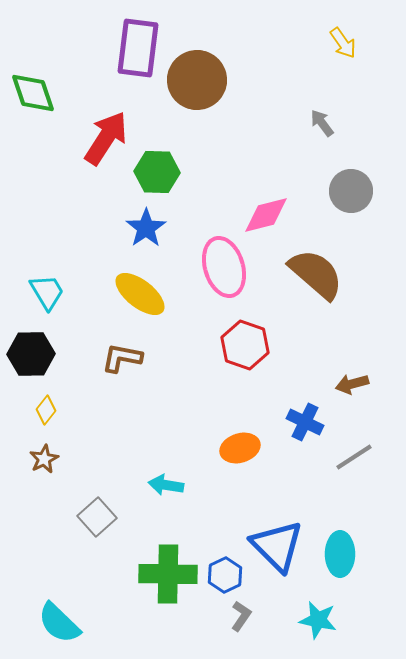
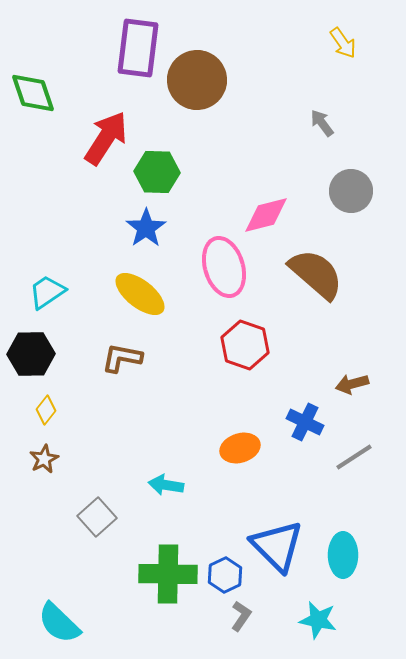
cyan trapezoid: rotated 93 degrees counterclockwise
cyan ellipse: moved 3 px right, 1 px down
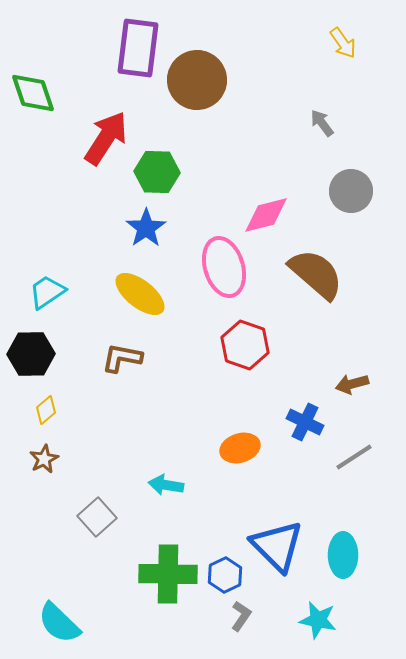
yellow diamond: rotated 12 degrees clockwise
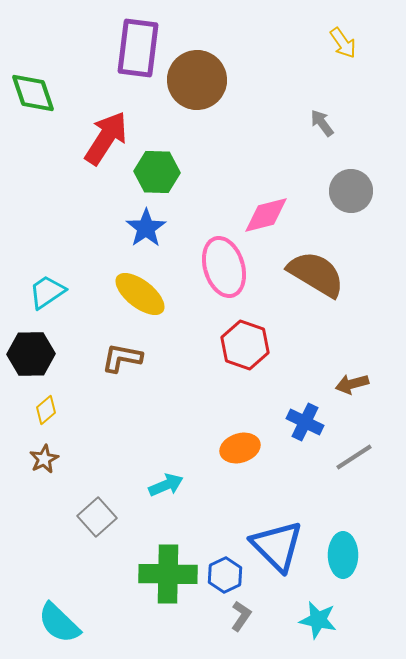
brown semicircle: rotated 10 degrees counterclockwise
cyan arrow: rotated 148 degrees clockwise
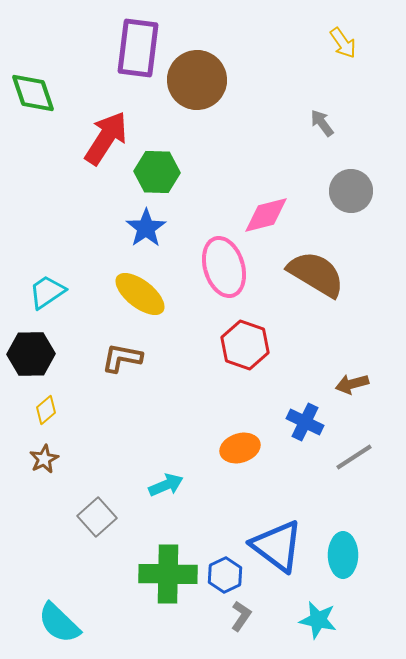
blue triangle: rotated 8 degrees counterclockwise
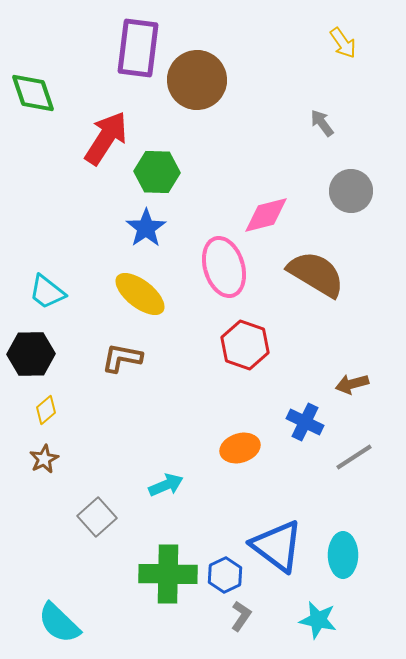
cyan trapezoid: rotated 108 degrees counterclockwise
